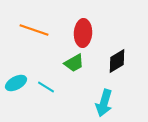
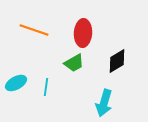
cyan line: rotated 66 degrees clockwise
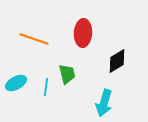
orange line: moved 9 px down
green trapezoid: moved 7 px left, 11 px down; rotated 75 degrees counterclockwise
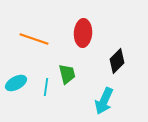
black diamond: rotated 15 degrees counterclockwise
cyan arrow: moved 2 px up; rotated 8 degrees clockwise
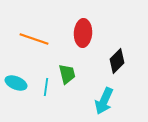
cyan ellipse: rotated 50 degrees clockwise
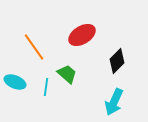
red ellipse: moved 1 px left, 2 px down; rotated 56 degrees clockwise
orange line: moved 8 px down; rotated 36 degrees clockwise
green trapezoid: rotated 35 degrees counterclockwise
cyan ellipse: moved 1 px left, 1 px up
cyan arrow: moved 10 px right, 1 px down
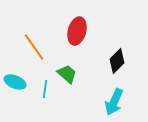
red ellipse: moved 5 px left, 4 px up; rotated 44 degrees counterclockwise
cyan line: moved 1 px left, 2 px down
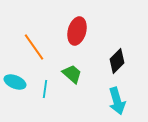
green trapezoid: moved 5 px right
cyan arrow: moved 3 px right, 1 px up; rotated 40 degrees counterclockwise
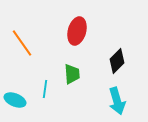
orange line: moved 12 px left, 4 px up
green trapezoid: rotated 45 degrees clockwise
cyan ellipse: moved 18 px down
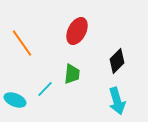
red ellipse: rotated 12 degrees clockwise
green trapezoid: rotated 10 degrees clockwise
cyan line: rotated 36 degrees clockwise
